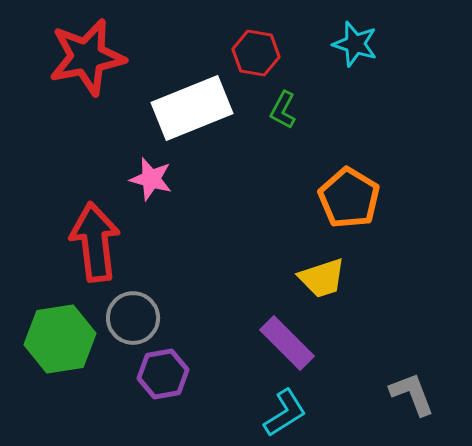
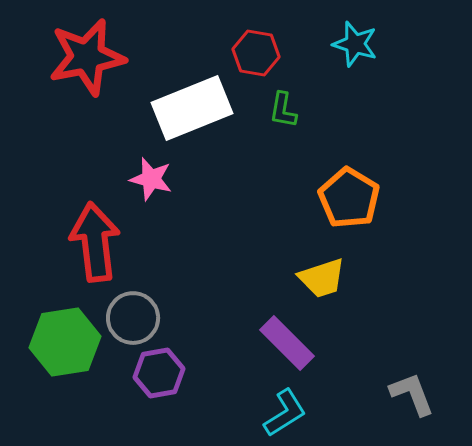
green L-shape: rotated 18 degrees counterclockwise
green hexagon: moved 5 px right, 3 px down
purple hexagon: moved 4 px left, 1 px up
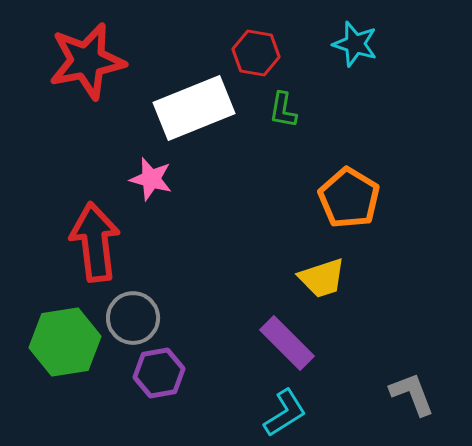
red star: moved 4 px down
white rectangle: moved 2 px right
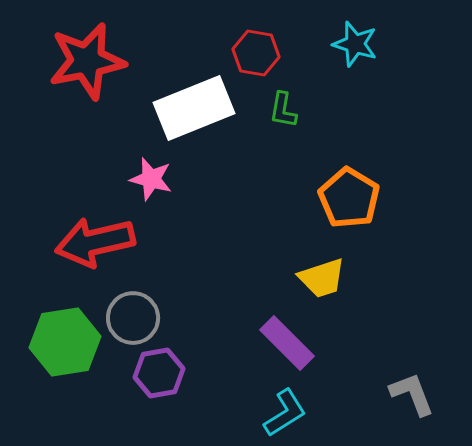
red arrow: rotated 96 degrees counterclockwise
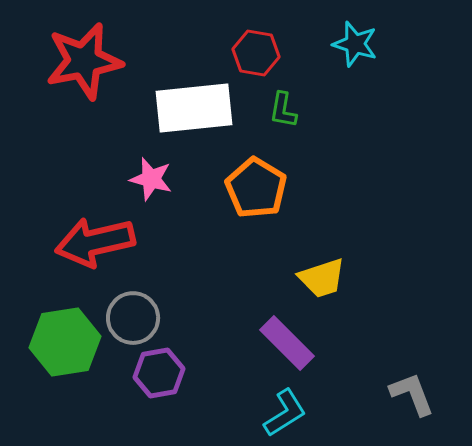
red star: moved 3 px left
white rectangle: rotated 16 degrees clockwise
orange pentagon: moved 93 px left, 10 px up
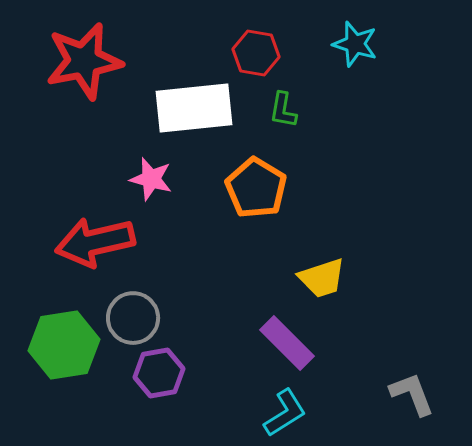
green hexagon: moved 1 px left, 3 px down
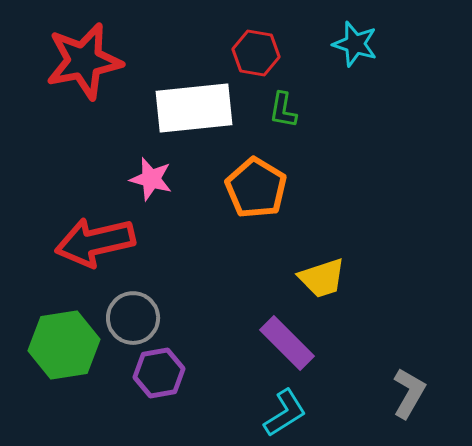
gray L-shape: moved 3 px left, 1 px up; rotated 51 degrees clockwise
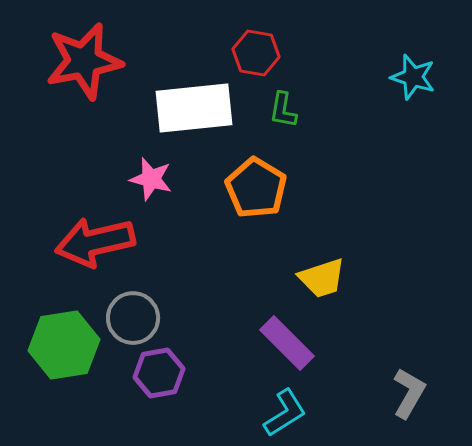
cyan star: moved 58 px right, 33 px down
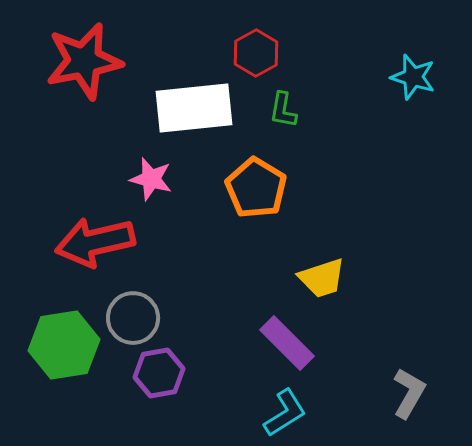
red hexagon: rotated 21 degrees clockwise
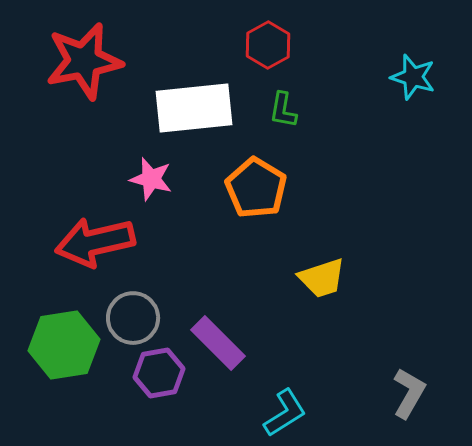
red hexagon: moved 12 px right, 8 px up
purple rectangle: moved 69 px left
